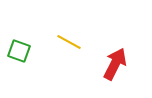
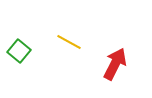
green square: rotated 20 degrees clockwise
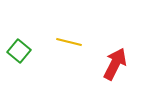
yellow line: rotated 15 degrees counterclockwise
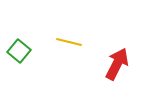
red arrow: moved 2 px right
